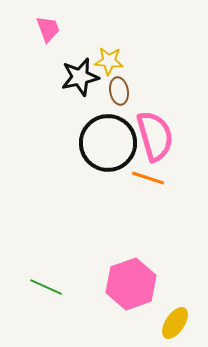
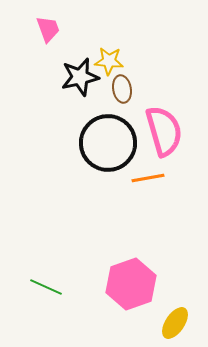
brown ellipse: moved 3 px right, 2 px up
pink semicircle: moved 9 px right, 5 px up
orange line: rotated 28 degrees counterclockwise
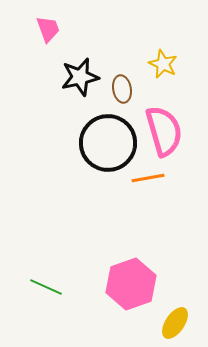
yellow star: moved 54 px right, 3 px down; rotated 20 degrees clockwise
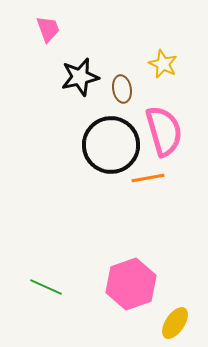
black circle: moved 3 px right, 2 px down
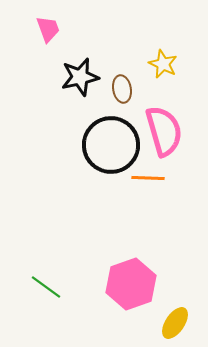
orange line: rotated 12 degrees clockwise
green line: rotated 12 degrees clockwise
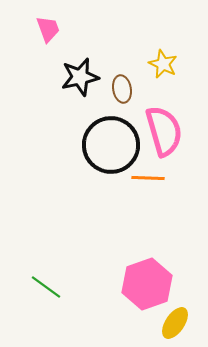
pink hexagon: moved 16 px right
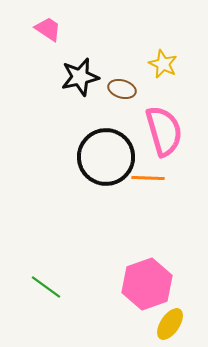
pink trapezoid: rotated 36 degrees counterclockwise
brown ellipse: rotated 64 degrees counterclockwise
black circle: moved 5 px left, 12 px down
yellow ellipse: moved 5 px left, 1 px down
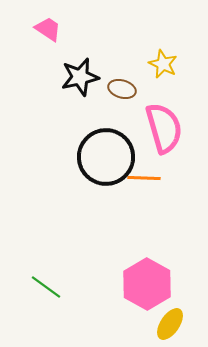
pink semicircle: moved 3 px up
orange line: moved 4 px left
pink hexagon: rotated 12 degrees counterclockwise
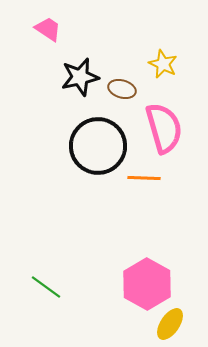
black circle: moved 8 px left, 11 px up
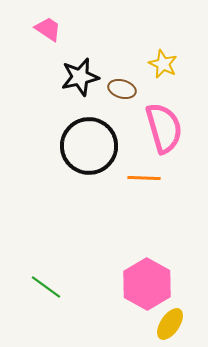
black circle: moved 9 px left
